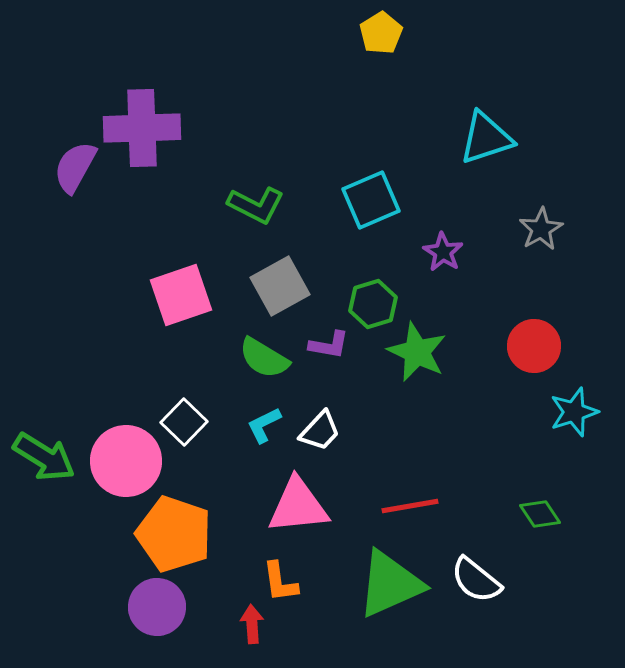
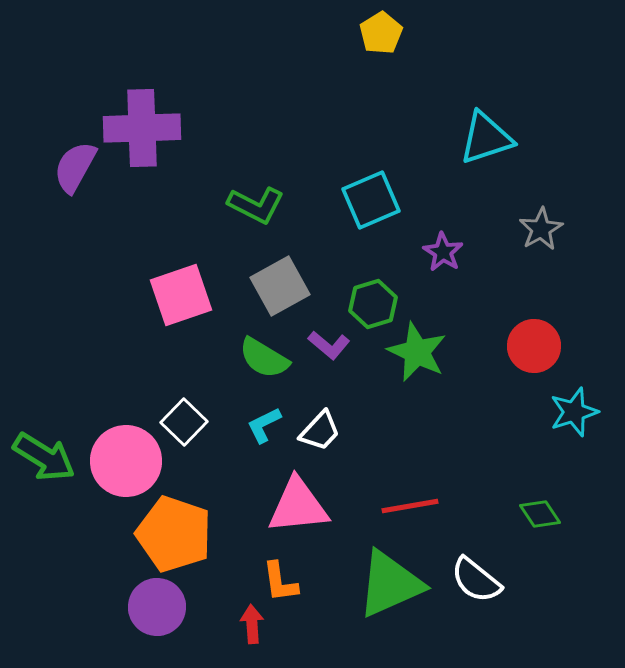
purple L-shape: rotated 30 degrees clockwise
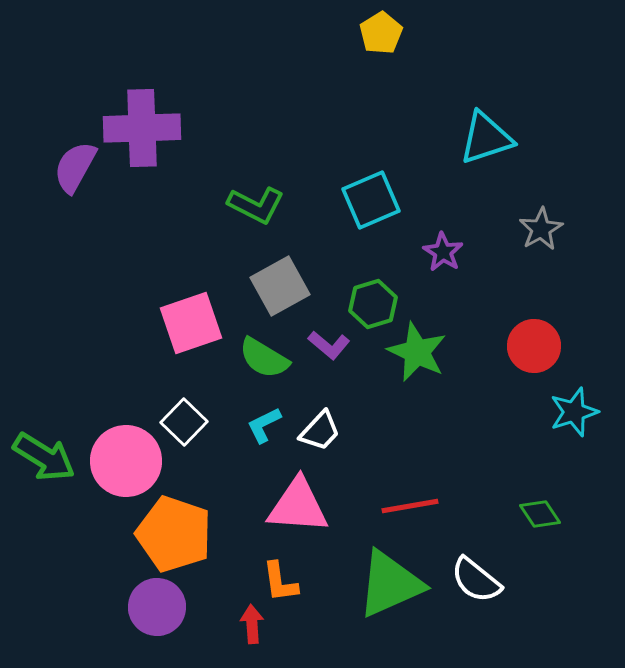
pink square: moved 10 px right, 28 px down
pink triangle: rotated 10 degrees clockwise
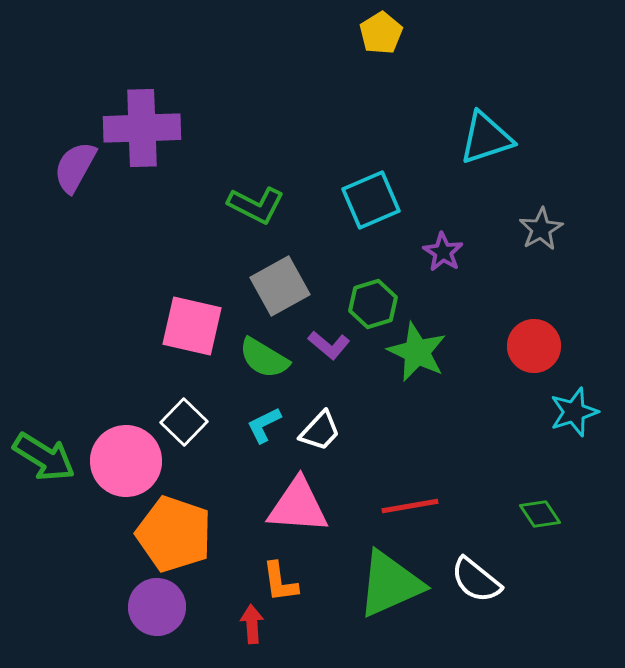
pink square: moved 1 px right, 3 px down; rotated 32 degrees clockwise
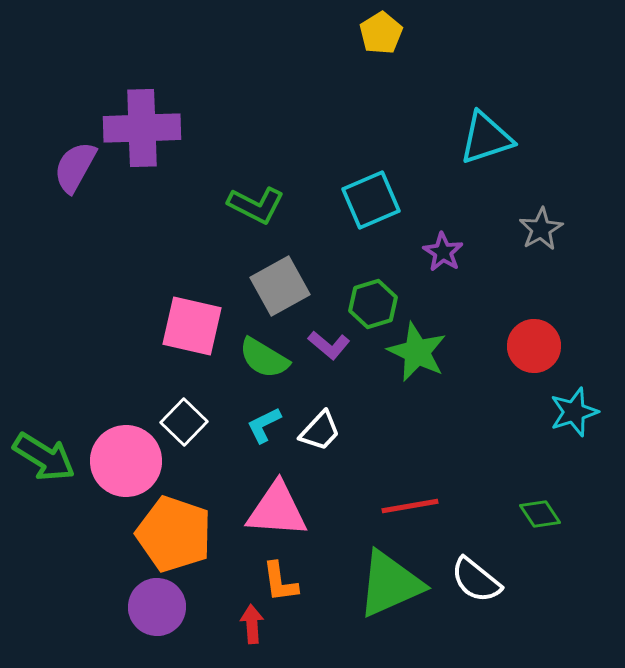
pink triangle: moved 21 px left, 4 px down
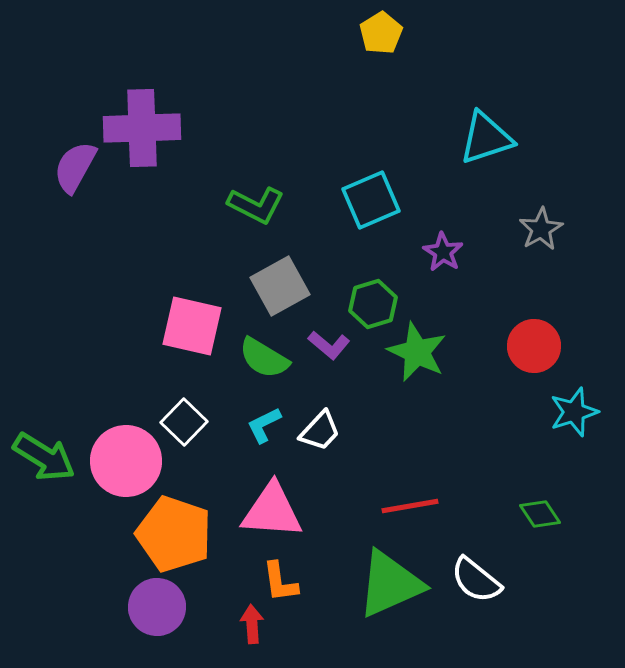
pink triangle: moved 5 px left, 1 px down
